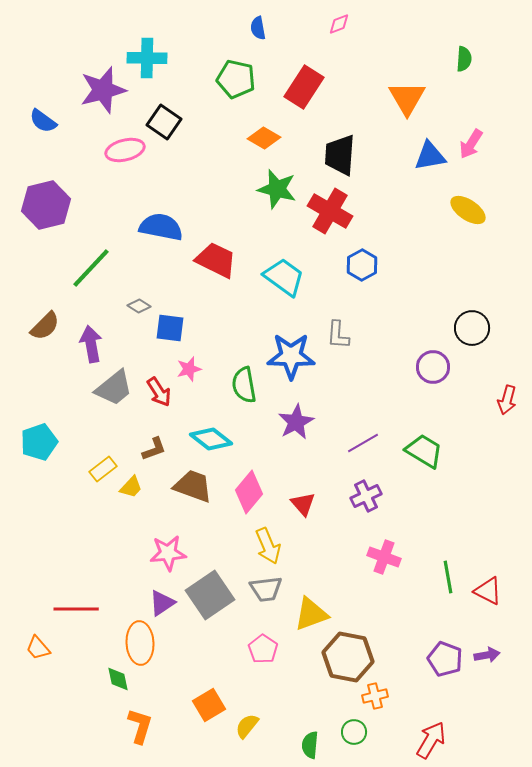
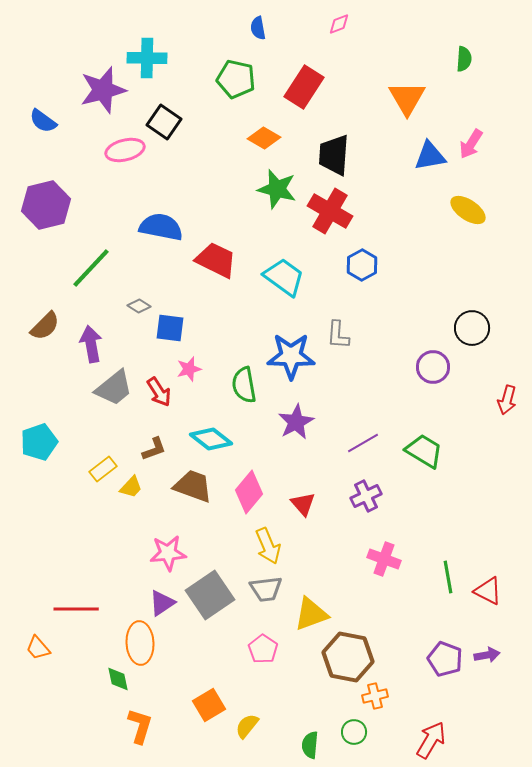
black trapezoid at (340, 155): moved 6 px left
pink cross at (384, 557): moved 2 px down
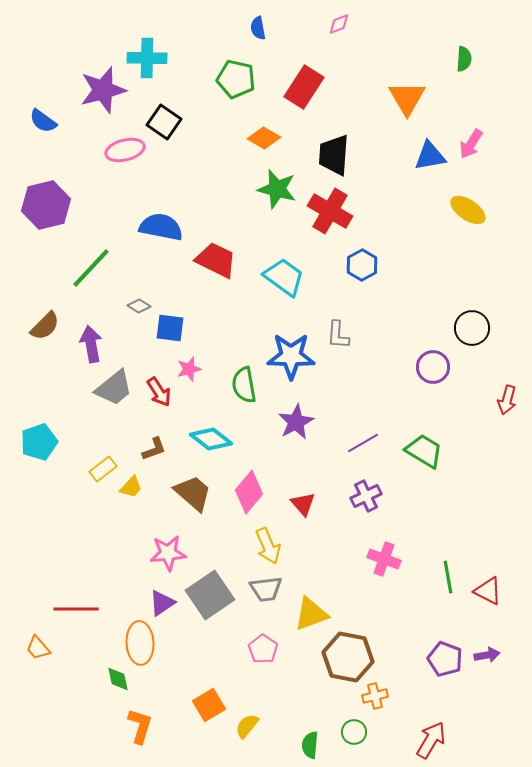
brown trapezoid at (193, 486): moved 7 px down; rotated 21 degrees clockwise
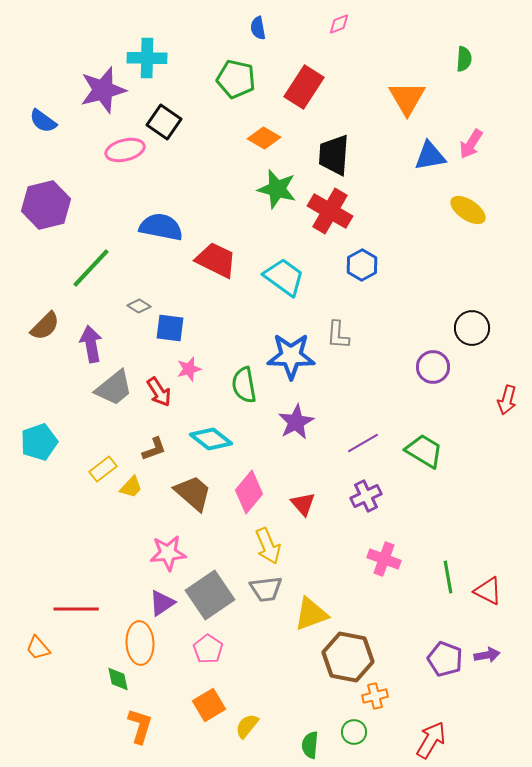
pink pentagon at (263, 649): moved 55 px left
